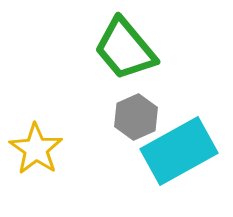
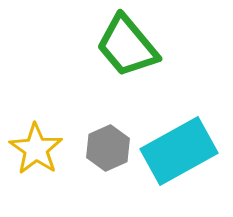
green trapezoid: moved 2 px right, 3 px up
gray hexagon: moved 28 px left, 31 px down
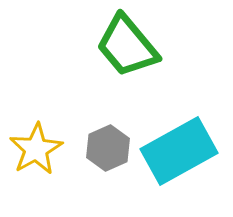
yellow star: rotated 8 degrees clockwise
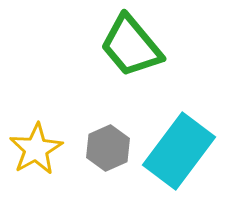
green trapezoid: moved 4 px right
cyan rectangle: rotated 24 degrees counterclockwise
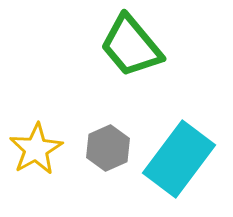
cyan rectangle: moved 8 px down
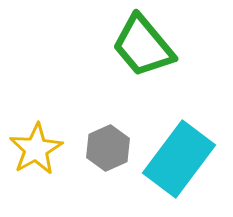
green trapezoid: moved 12 px right
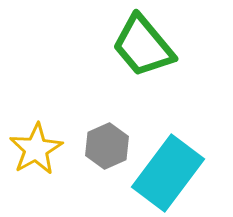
gray hexagon: moved 1 px left, 2 px up
cyan rectangle: moved 11 px left, 14 px down
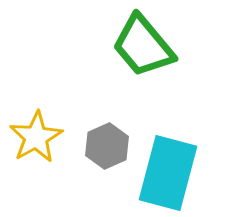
yellow star: moved 12 px up
cyan rectangle: rotated 22 degrees counterclockwise
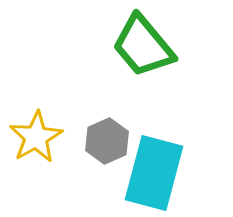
gray hexagon: moved 5 px up
cyan rectangle: moved 14 px left
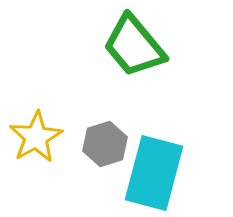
green trapezoid: moved 9 px left
gray hexagon: moved 2 px left, 3 px down; rotated 6 degrees clockwise
